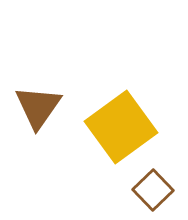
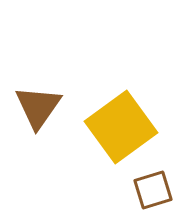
brown square: rotated 27 degrees clockwise
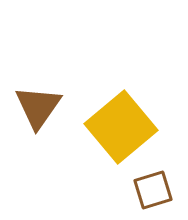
yellow square: rotated 4 degrees counterclockwise
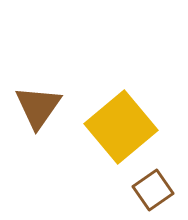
brown square: rotated 18 degrees counterclockwise
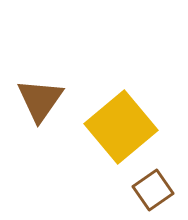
brown triangle: moved 2 px right, 7 px up
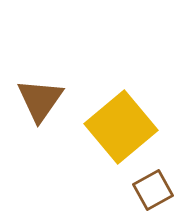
brown square: rotated 6 degrees clockwise
